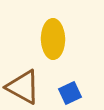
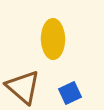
brown triangle: rotated 12 degrees clockwise
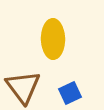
brown triangle: rotated 12 degrees clockwise
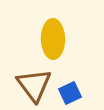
brown triangle: moved 11 px right, 2 px up
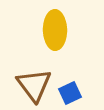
yellow ellipse: moved 2 px right, 9 px up
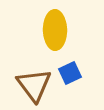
blue square: moved 20 px up
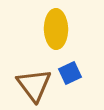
yellow ellipse: moved 1 px right, 1 px up
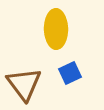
brown triangle: moved 10 px left, 1 px up
